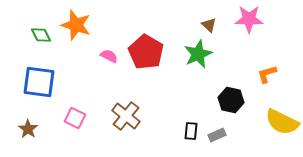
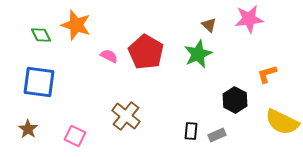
pink star: rotated 8 degrees counterclockwise
black hexagon: moved 4 px right; rotated 15 degrees clockwise
pink square: moved 18 px down
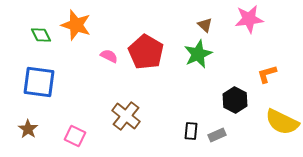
brown triangle: moved 4 px left
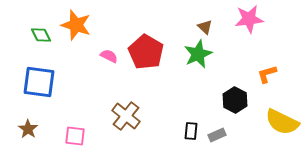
brown triangle: moved 2 px down
pink square: rotated 20 degrees counterclockwise
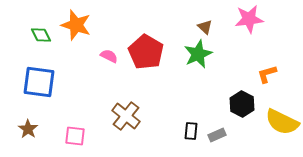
black hexagon: moved 7 px right, 4 px down
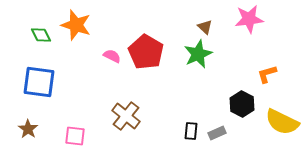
pink semicircle: moved 3 px right
gray rectangle: moved 2 px up
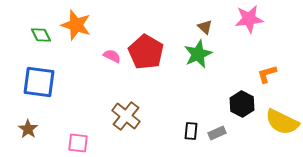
pink square: moved 3 px right, 7 px down
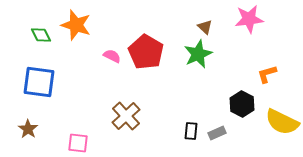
brown cross: rotated 8 degrees clockwise
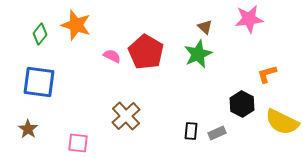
green diamond: moved 1 px left, 1 px up; rotated 65 degrees clockwise
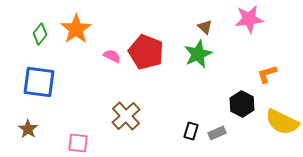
orange star: moved 4 px down; rotated 20 degrees clockwise
red pentagon: rotated 8 degrees counterclockwise
black rectangle: rotated 12 degrees clockwise
